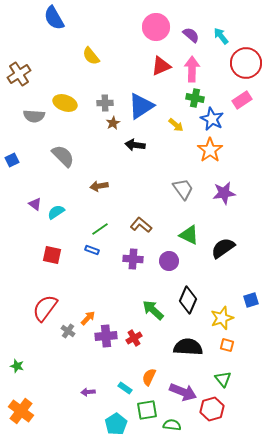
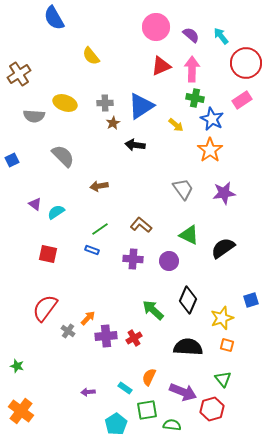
red square at (52, 255): moved 4 px left, 1 px up
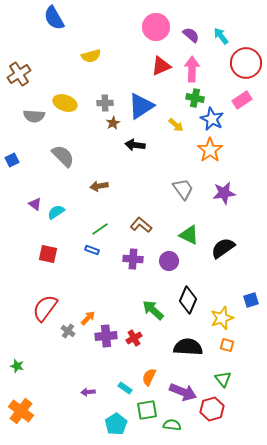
yellow semicircle at (91, 56): rotated 66 degrees counterclockwise
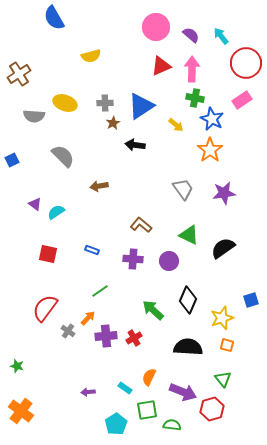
green line at (100, 229): moved 62 px down
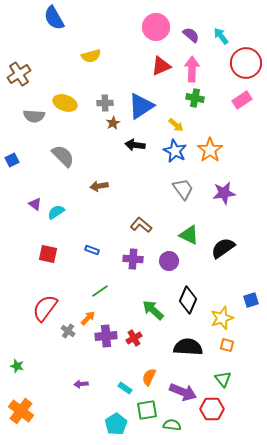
blue star at (212, 119): moved 37 px left, 32 px down
purple arrow at (88, 392): moved 7 px left, 8 px up
red hexagon at (212, 409): rotated 15 degrees clockwise
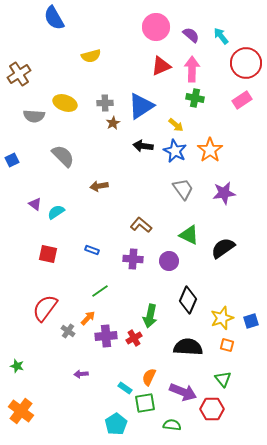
black arrow at (135, 145): moved 8 px right, 1 px down
blue square at (251, 300): moved 21 px down
green arrow at (153, 310): moved 3 px left, 6 px down; rotated 120 degrees counterclockwise
purple arrow at (81, 384): moved 10 px up
green square at (147, 410): moved 2 px left, 7 px up
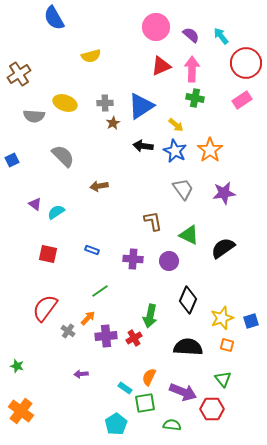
brown L-shape at (141, 225): moved 12 px right, 4 px up; rotated 40 degrees clockwise
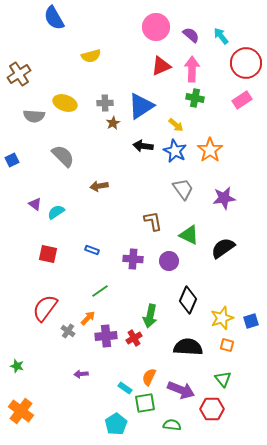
purple star at (224, 193): moved 5 px down
purple arrow at (183, 392): moved 2 px left, 2 px up
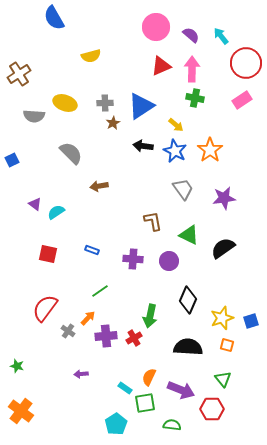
gray semicircle at (63, 156): moved 8 px right, 3 px up
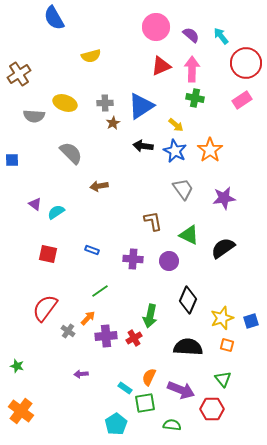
blue square at (12, 160): rotated 24 degrees clockwise
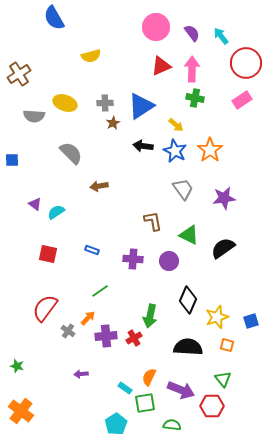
purple semicircle at (191, 35): moved 1 px right, 2 px up; rotated 12 degrees clockwise
yellow star at (222, 318): moved 5 px left, 1 px up
red hexagon at (212, 409): moved 3 px up
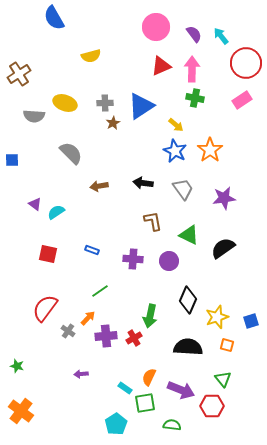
purple semicircle at (192, 33): moved 2 px right, 1 px down
black arrow at (143, 146): moved 37 px down
